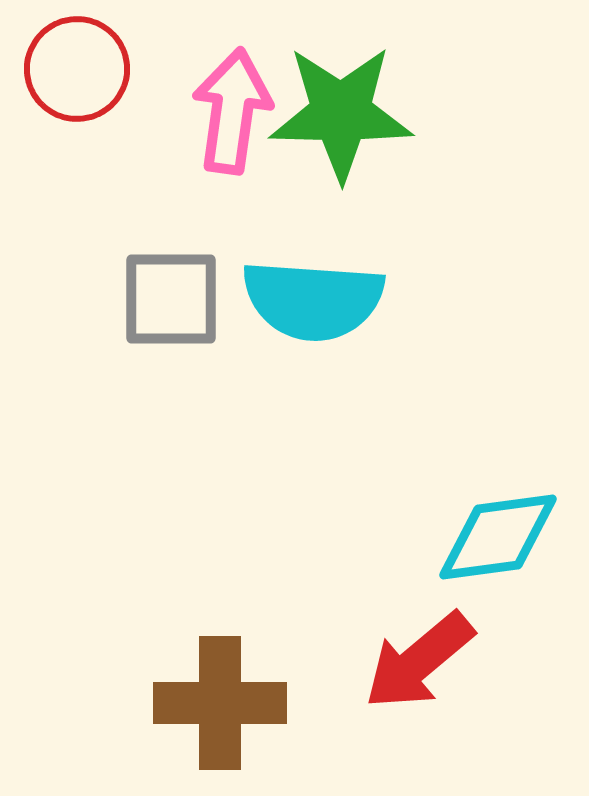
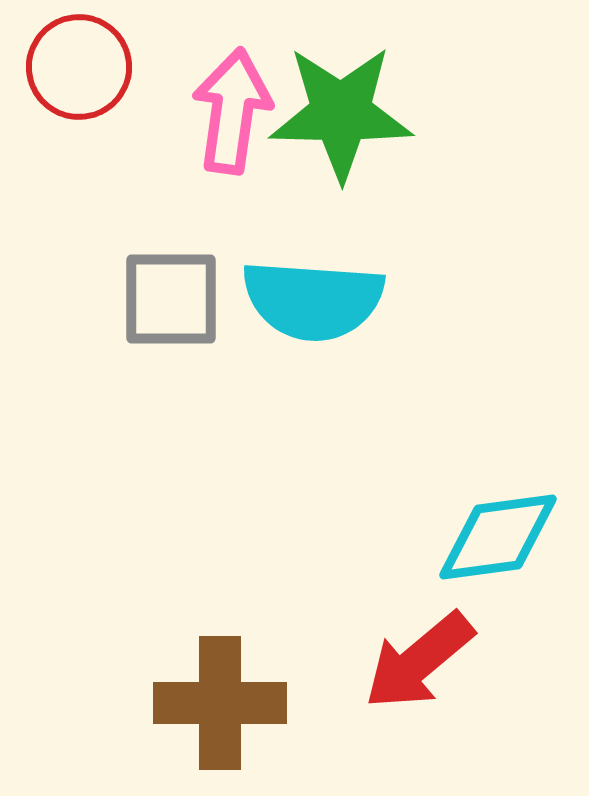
red circle: moved 2 px right, 2 px up
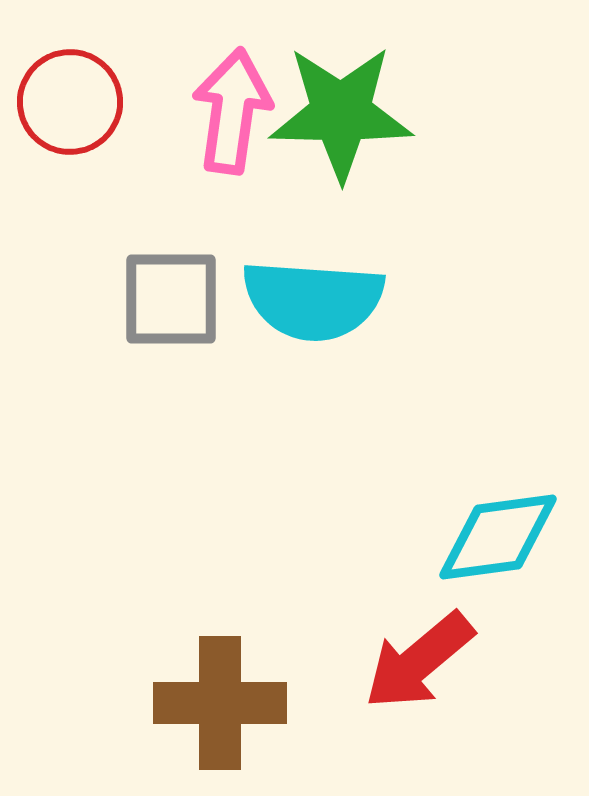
red circle: moved 9 px left, 35 px down
